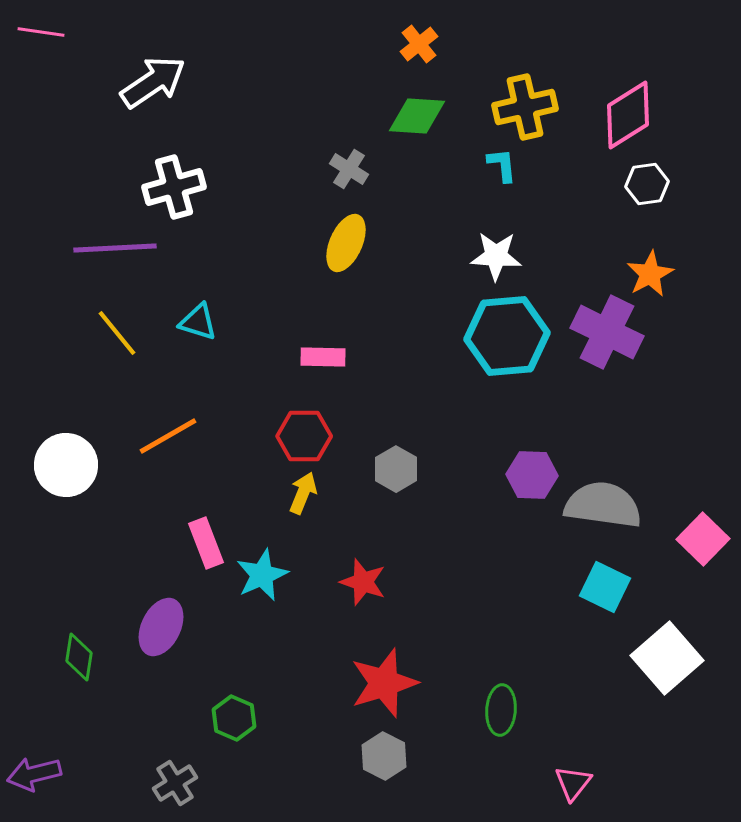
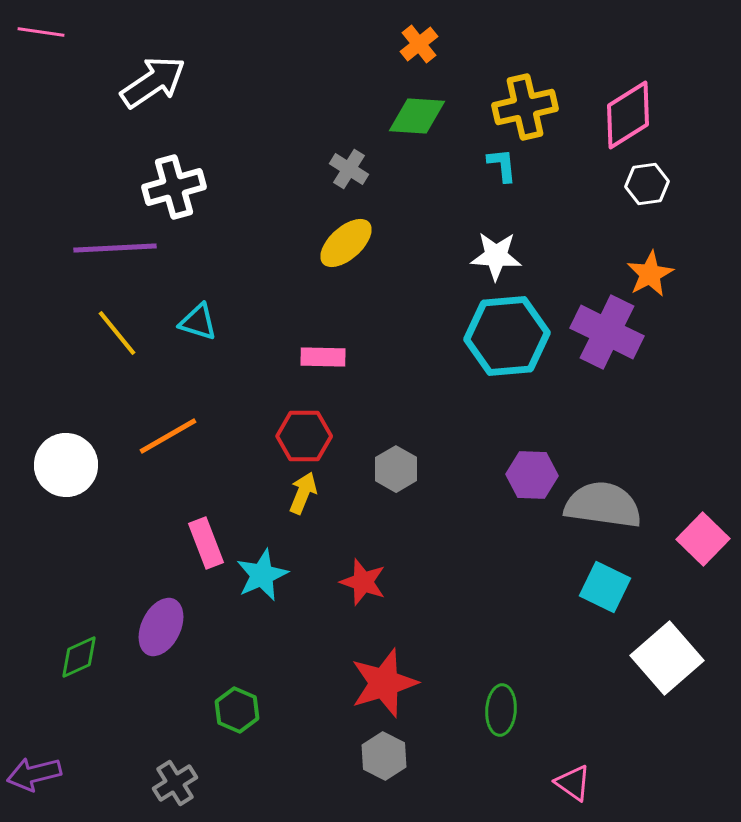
yellow ellipse at (346, 243): rotated 24 degrees clockwise
green diamond at (79, 657): rotated 57 degrees clockwise
green hexagon at (234, 718): moved 3 px right, 8 px up
pink triangle at (573, 783): rotated 33 degrees counterclockwise
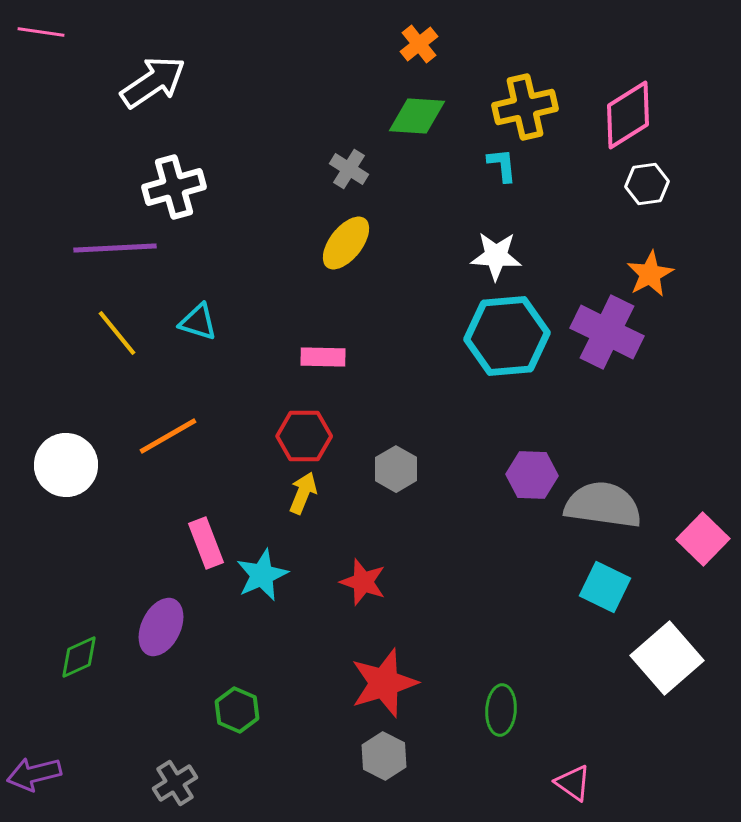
yellow ellipse at (346, 243): rotated 10 degrees counterclockwise
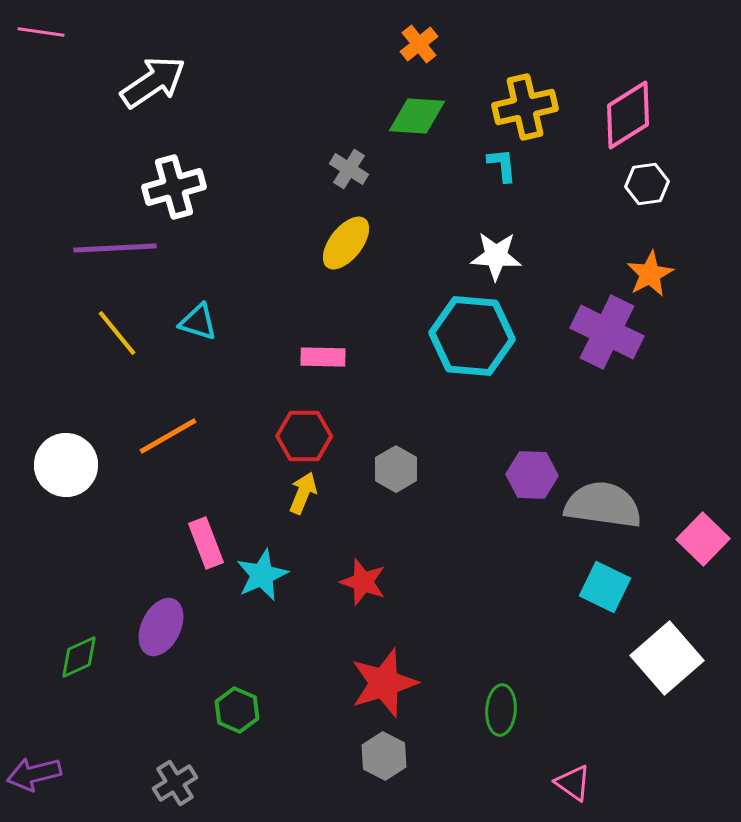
cyan hexagon at (507, 336): moved 35 px left; rotated 10 degrees clockwise
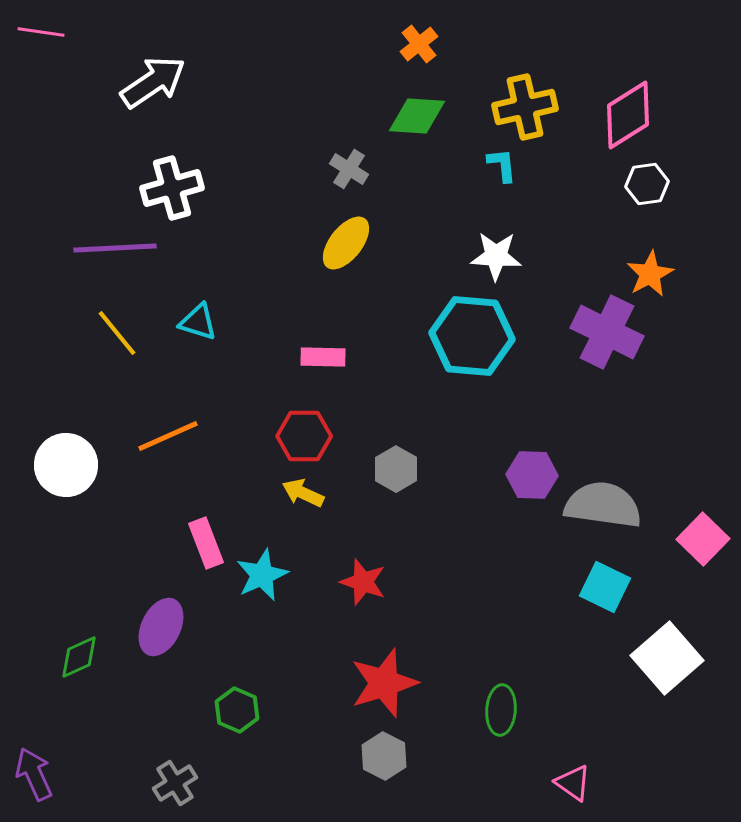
white cross at (174, 187): moved 2 px left, 1 px down
orange line at (168, 436): rotated 6 degrees clockwise
yellow arrow at (303, 493): rotated 87 degrees counterclockwise
purple arrow at (34, 774): rotated 80 degrees clockwise
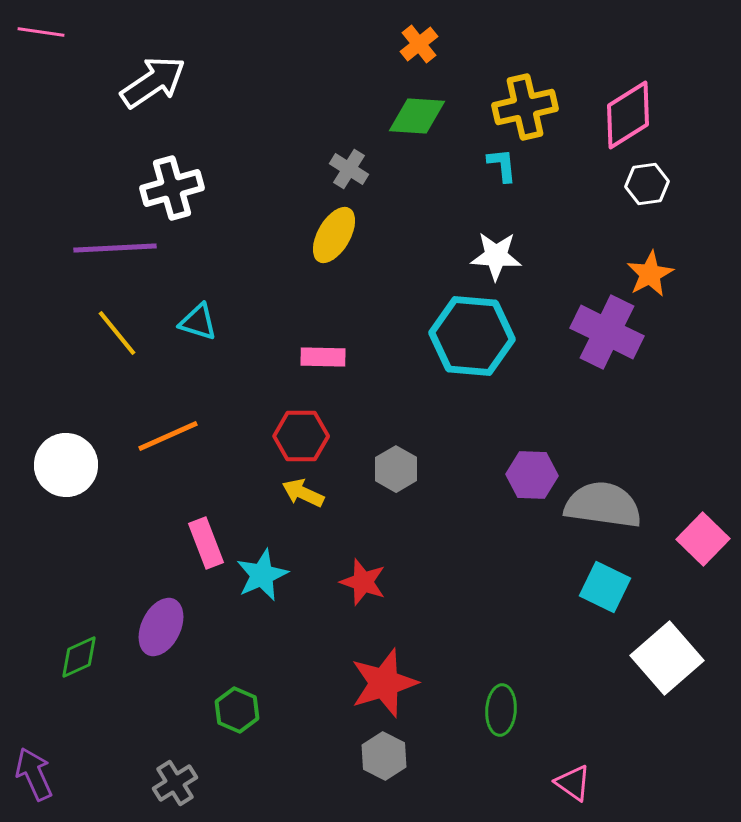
yellow ellipse at (346, 243): moved 12 px left, 8 px up; rotated 8 degrees counterclockwise
red hexagon at (304, 436): moved 3 px left
